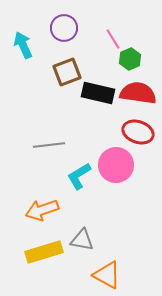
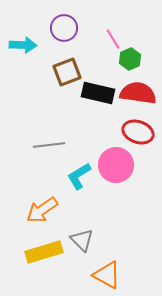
cyan arrow: rotated 116 degrees clockwise
orange arrow: rotated 16 degrees counterclockwise
gray triangle: rotated 35 degrees clockwise
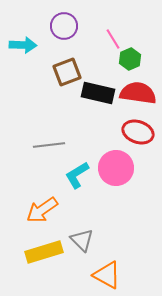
purple circle: moved 2 px up
pink circle: moved 3 px down
cyan L-shape: moved 2 px left, 1 px up
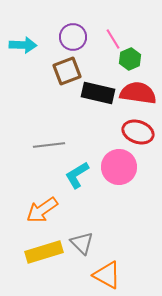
purple circle: moved 9 px right, 11 px down
brown square: moved 1 px up
pink circle: moved 3 px right, 1 px up
gray triangle: moved 3 px down
